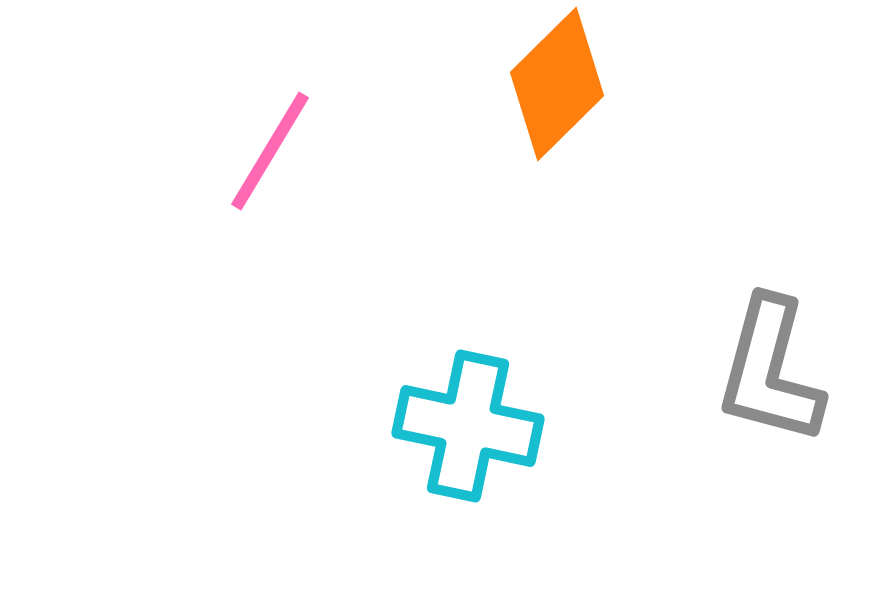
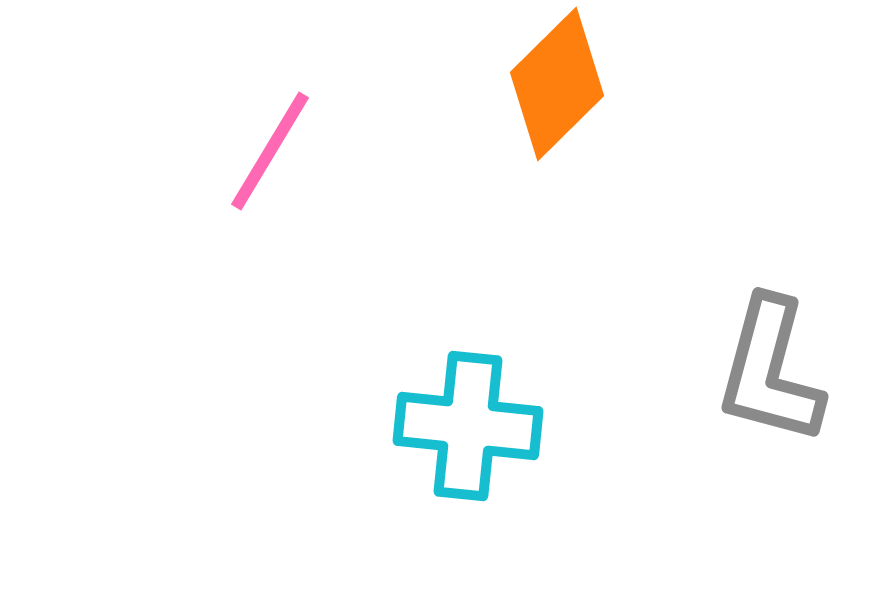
cyan cross: rotated 6 degrees counterclockwise
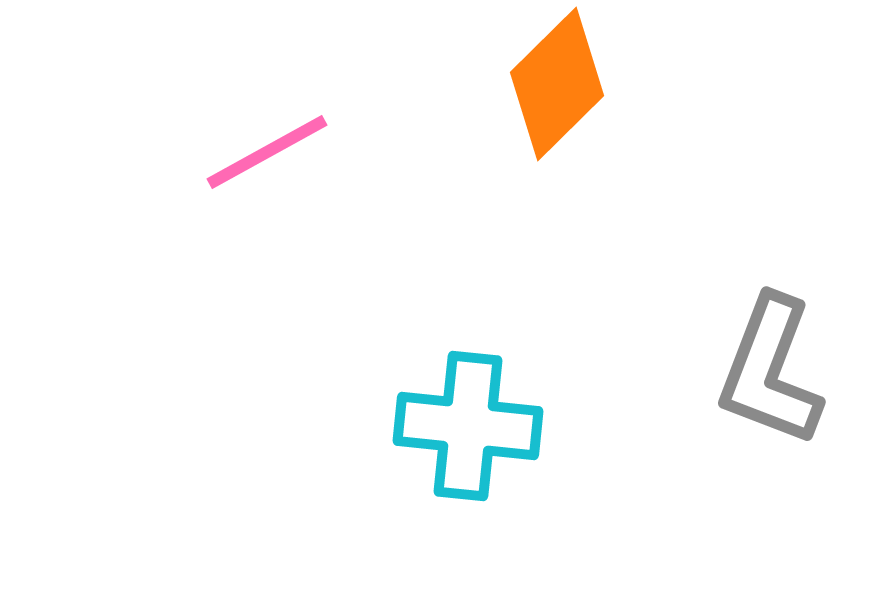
pink line: moved 3 px left, 1 px down; rotated 30 degrees clockwise
gray L-shape: rotated 6 degrees clockwise
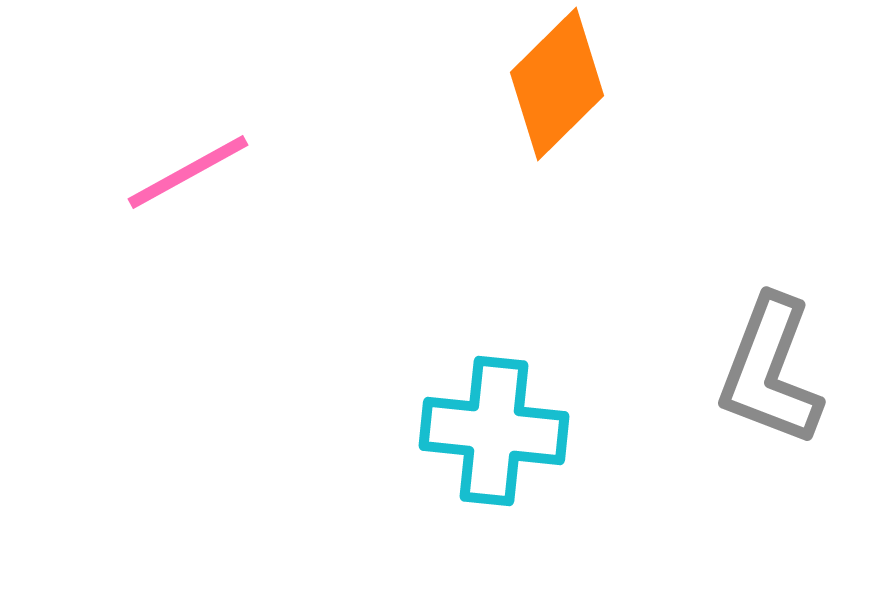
pink line: moved 79 px left, 20 px down
cyan cross: moved 26 px right, 5 px down
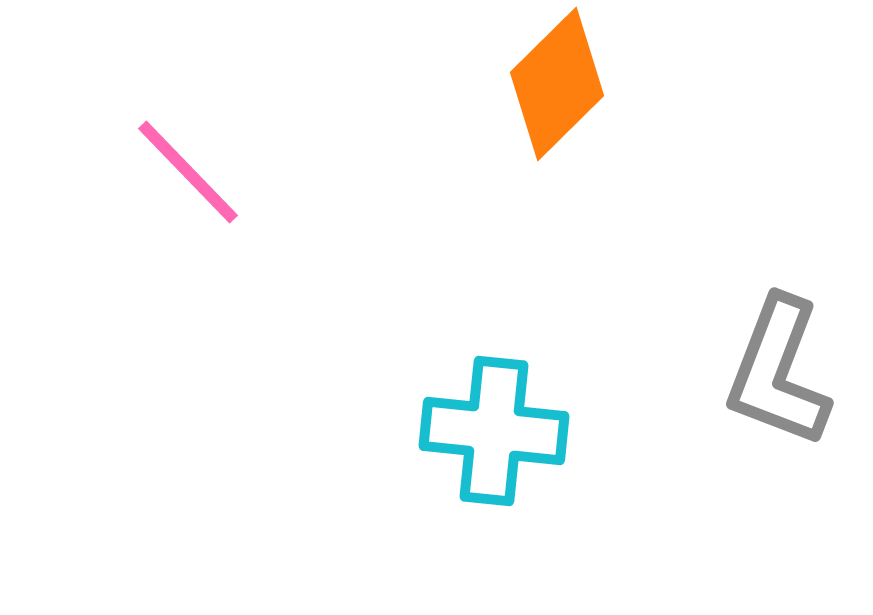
pink line: rotated 75 degrees clockwise
gray L-shape: moved 8 px right, 1 px down
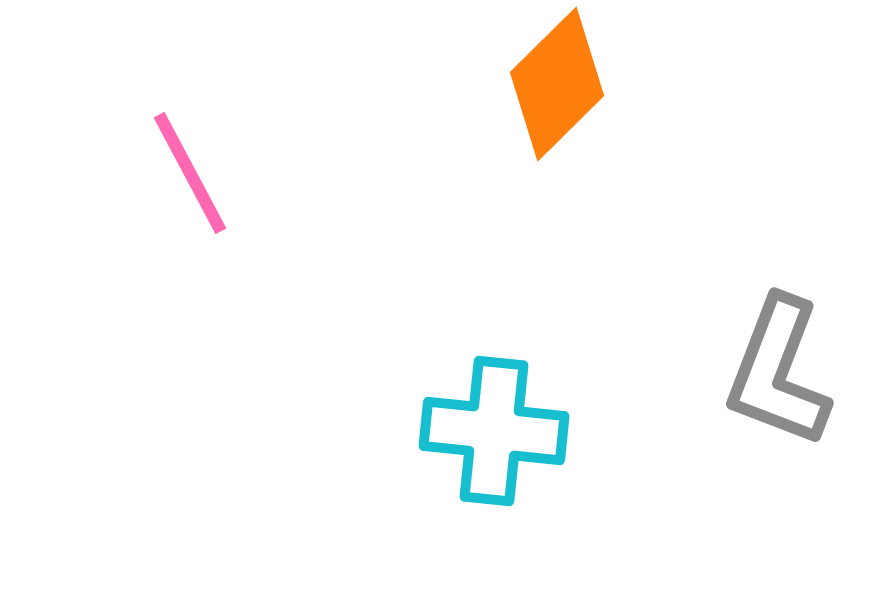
pink line: moved 2 px right, 1 px down; rotated 16 degrees clockwise
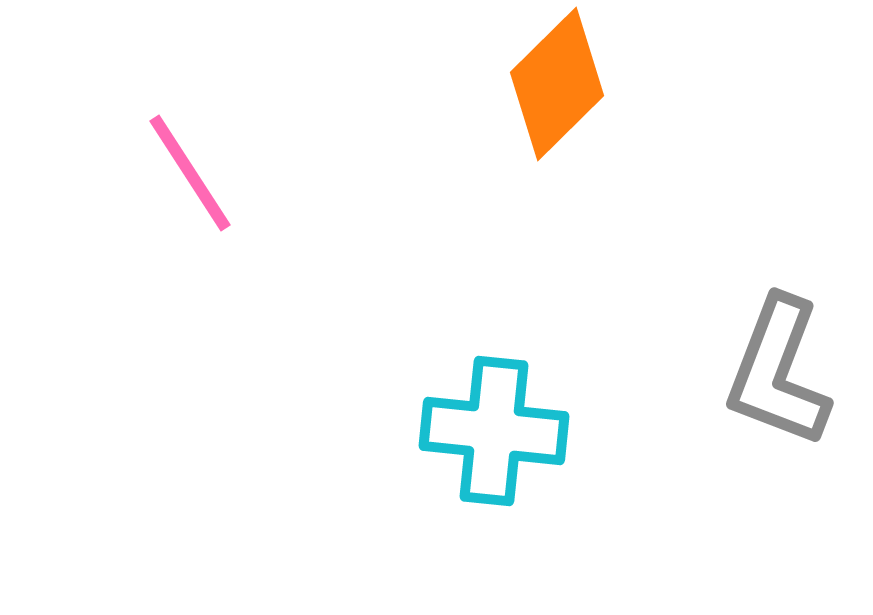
pink line: rotated 5 degrees counterclockwise
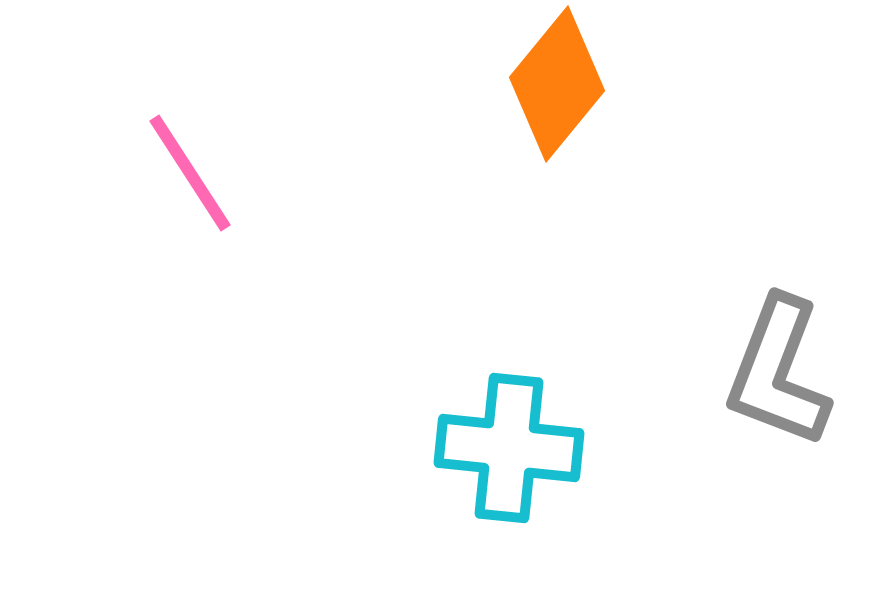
orange diamond: rotated 6 degrees counterclockwise
cyan cross: moved 15 px right, 17 px down
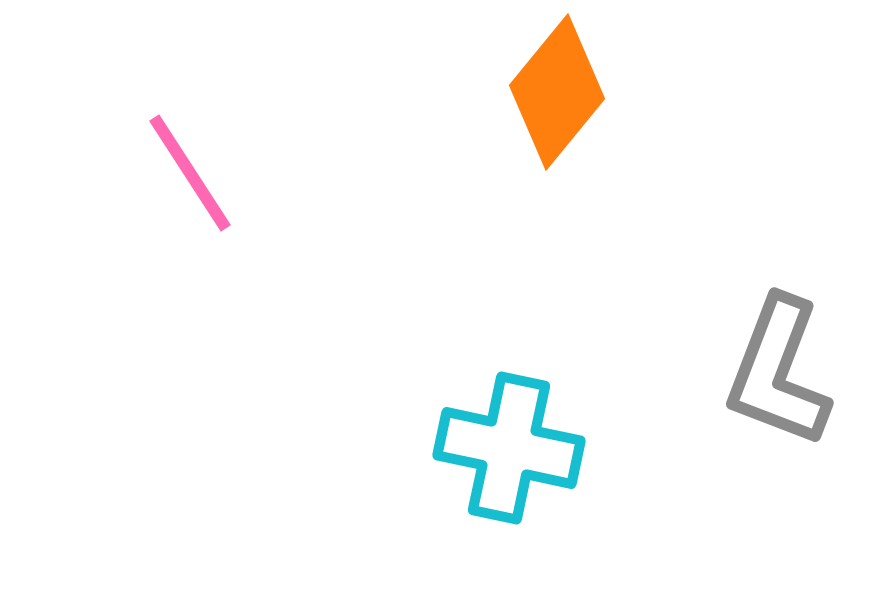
orange diamond: moved 8 px down
cyan cross: rotated 6 degrees clockwise
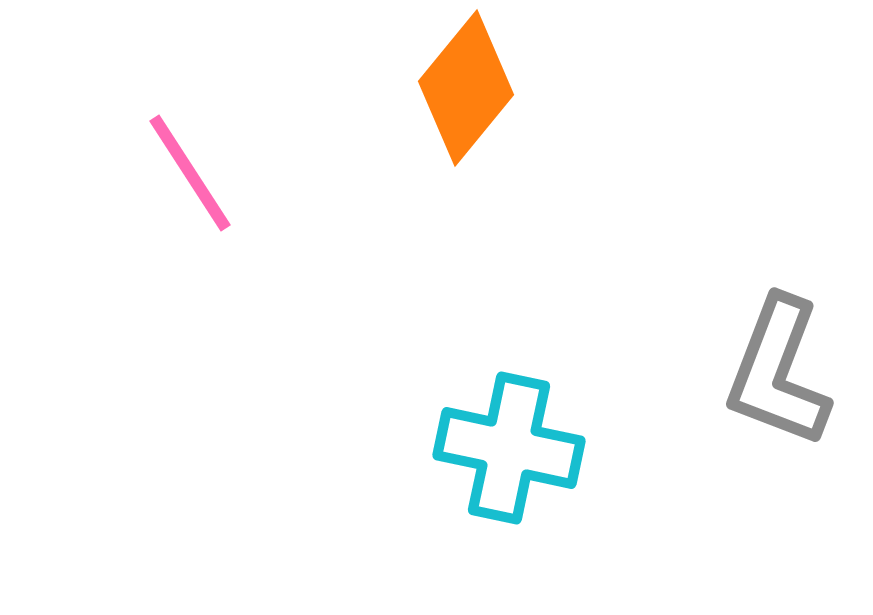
orange diamond: moved 91 px left, 4 px up
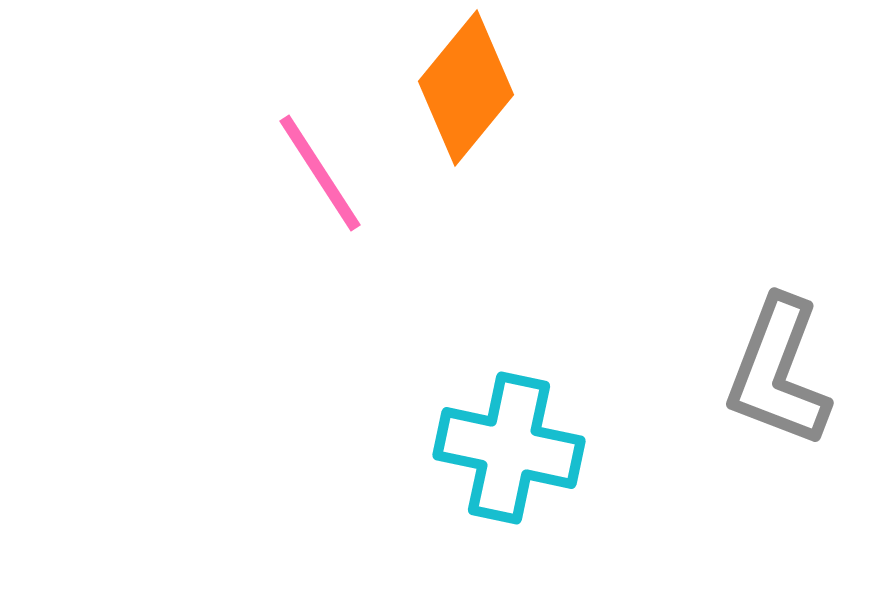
pink line: moved 130 px right
